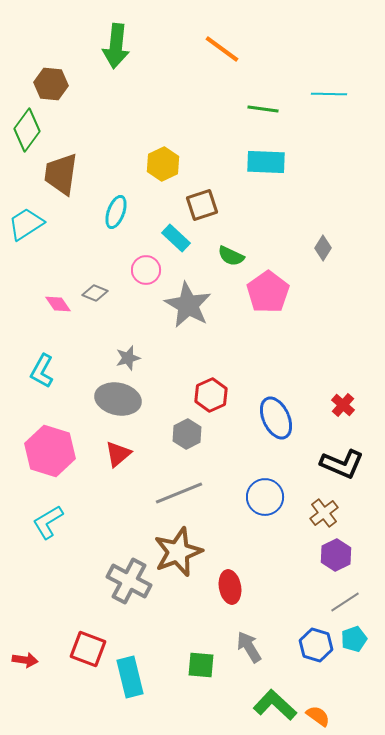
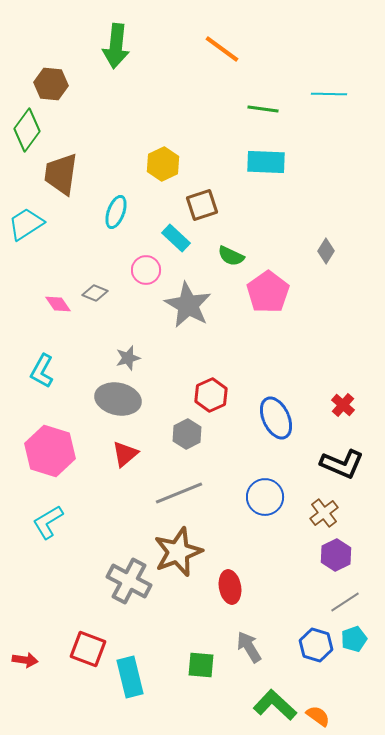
gray diamond at (323, 248): moved 3 px right, 3 px down
red triangle at (118, 454): moved 7 px right
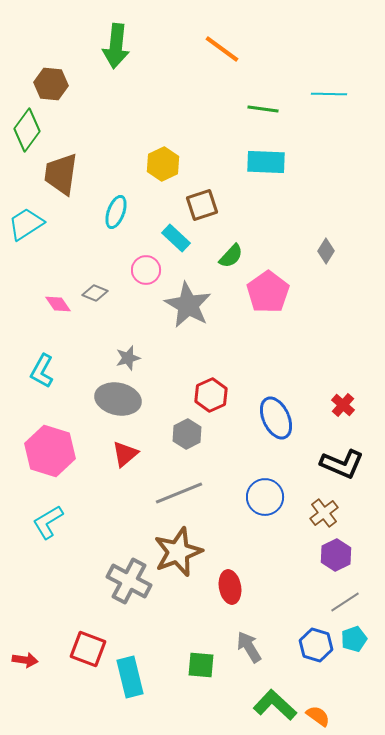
green semicircle at (231, 256): rotated 72 degrees counterclockwise
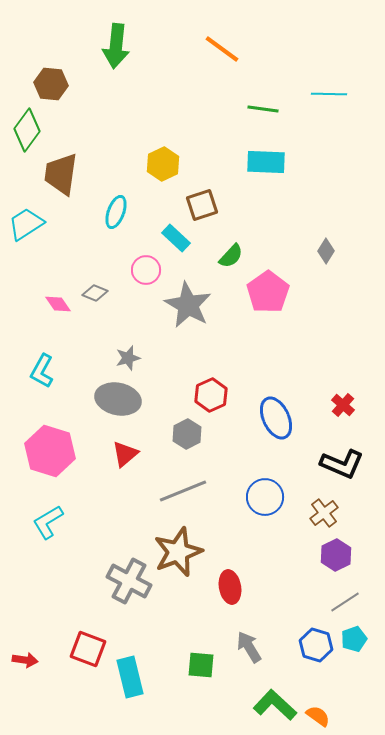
gray line at (179, 493): moved 4 px right, 2 px up
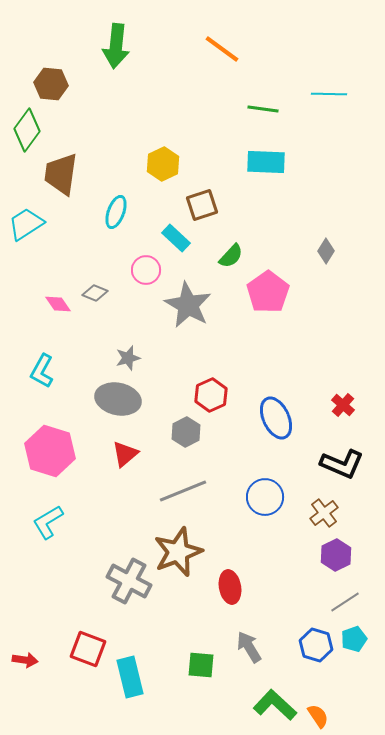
gray hexagon at (187, 434): moved 1 px left, 2 px up
orange semicircle at (318, 716): rotated 20 degrees clockwise
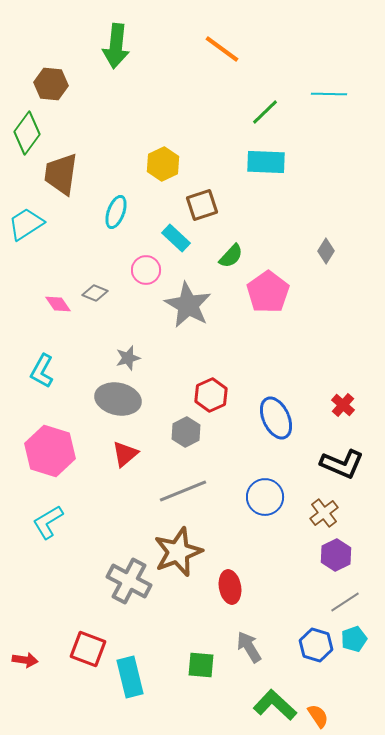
green line at (263, 109): moved 2 px right, 3 px down; rotated 52 degrees counterclockwise
green diamond at (27, 130): moved 3 px down
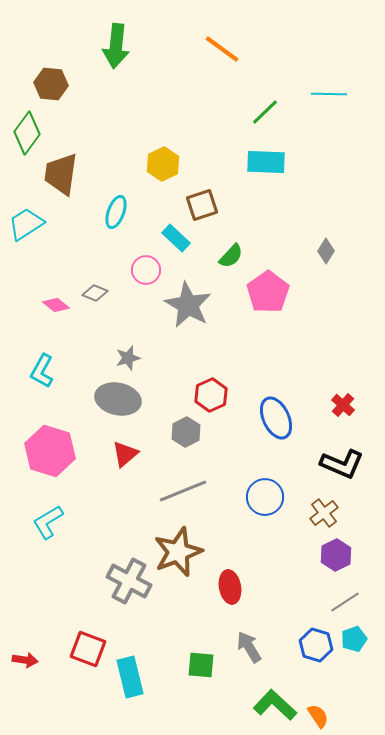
pink diamond at (58, 304): moved 2 px left, 1 px down; rotated 16 degrees counterclockwise
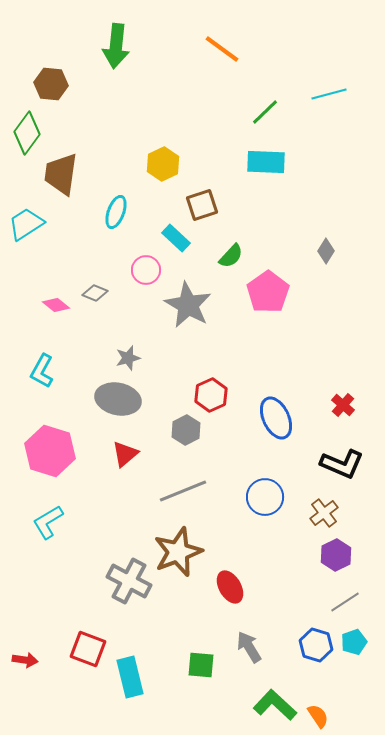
cyan line at (329, 94): rotated 16 degrees counterclockwise
gray hexagon at (186, 432): moved 2 px up
red ellipse at (230, 587): rotated 20 degrees counterclockwise
cyan pentagon at (354, 639): moved 3 px down
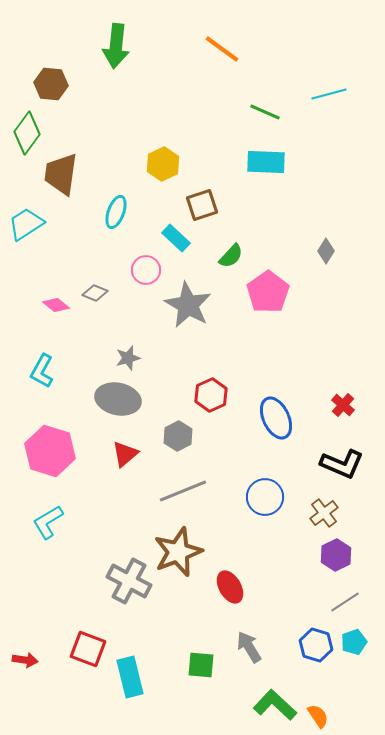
green line at (265, 112): rotated 68 degrees clockwise
gray hexagon at (186, 430): moved 8 px left, 6 px down
